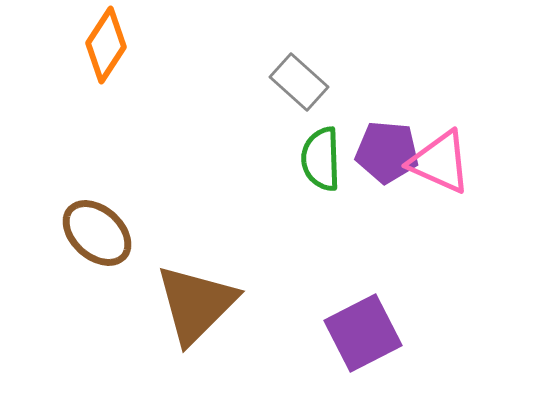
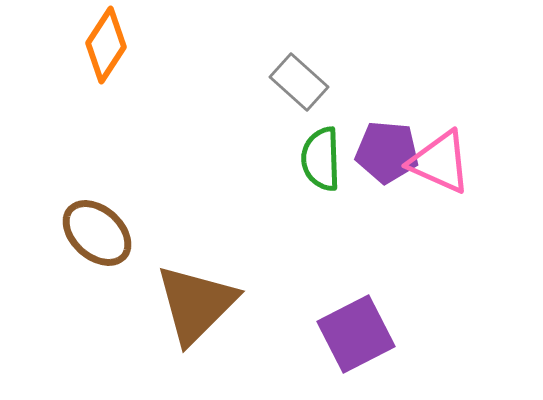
purple square: moved 7 px left, 1 px down
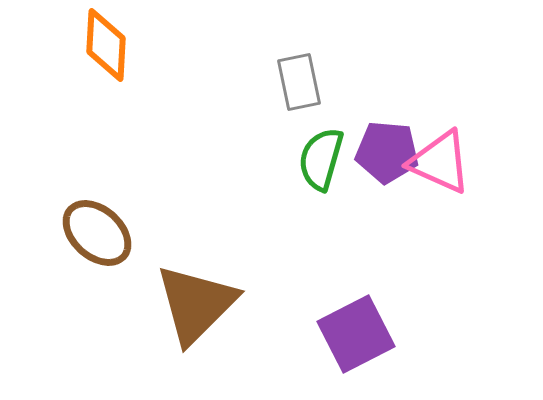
orange diamond: rotated 30 degrees counterclockwise
gray rectangle: rotated 36 degrees clockwise
green semicircle: rotated 18 degrees clockwise
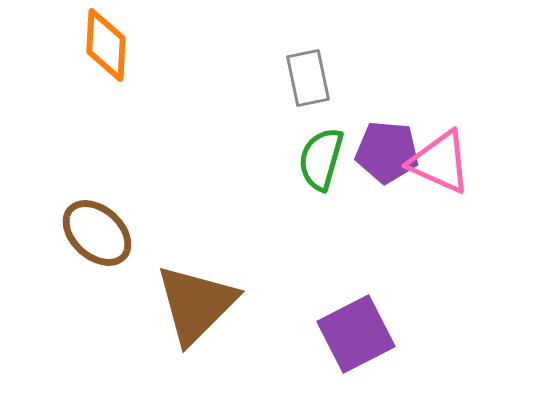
gray rectangle: moved 9 px right, 4 px up
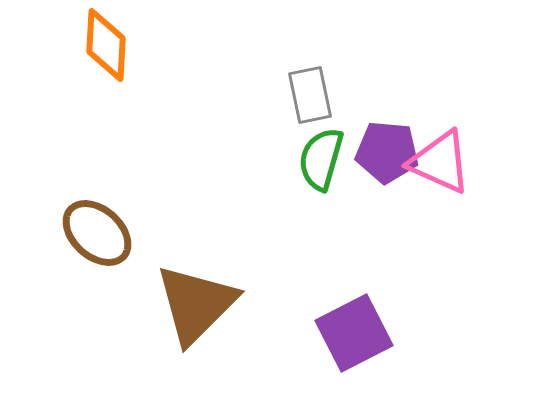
gray rectangle: moved 2 px right, 17 px down
purple square: moved 2 px left, 1 px up
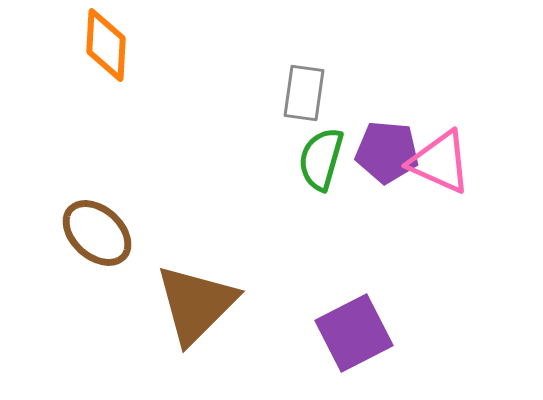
gray rectangle: moved 6 px left, 2 px up; rotated 20 degrees clockwise
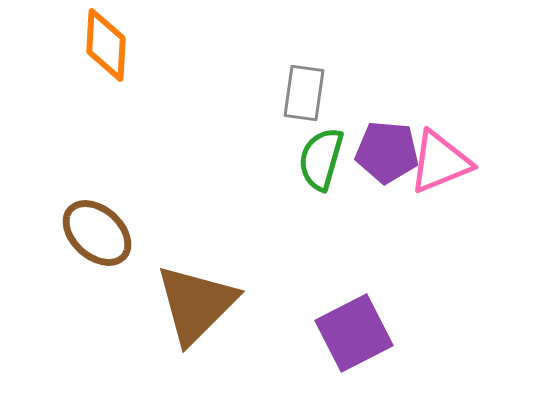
pink triangle: rotated 46 degrees counterclockwise
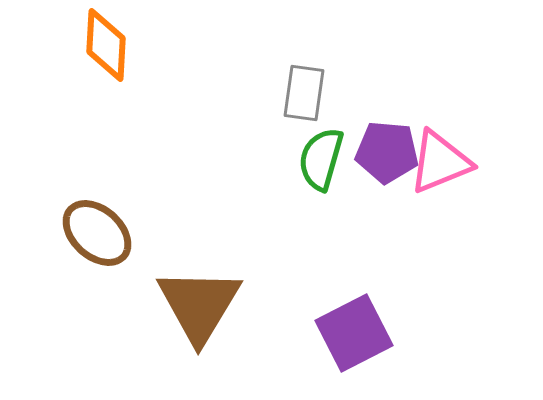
brown triangle: moved 3 px right, 1 px down; rotated 14 degrees counterclockwise
